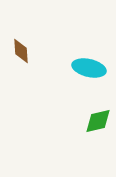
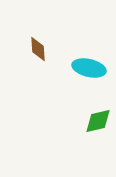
brown diamond: moved 17 px right, 2 px up
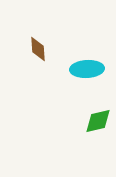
cyan ellipse: moved 2 px left, 1 px down; rotated 16 degrees counterclockwise
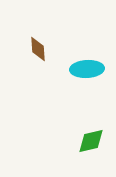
green diamond: moved 7 px left, 20 px down
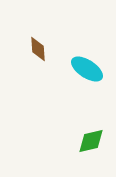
cyan ellipse: rotated 36 degrees clockwise
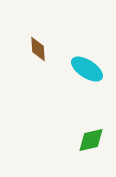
green diamond: moved 1 px up
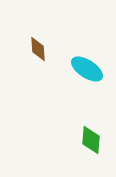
green diamond: rotated 72 degrees counterclockwise
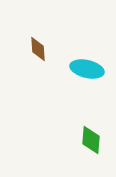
cyan ellipse: rotated 20 degrees counterclockwise
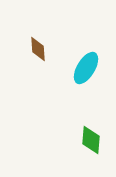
cyan ellipse: moved 1 px left, 1 px up; rotated 72 degrees counterclockwise
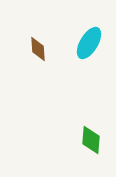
cyan ellipse: moved 3 px right, 25 px up
